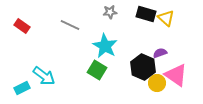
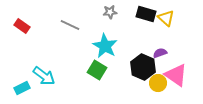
yellow circle: moved 1 px right
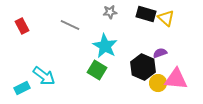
red rectangle: rotated 28 degrees clockwise
pink triangle: moved 4 px down; rotated 30 degrees counterclockwise
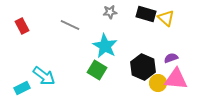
purple semicircle: moved 11 px right, 5 px down
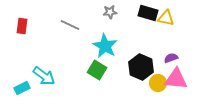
black rectangle: moved 2 px right, 1 px up
yellow triangle: rotated 30 degrees counterclockwise
red rectangle: rotated 35 degrees clockwise
black hexagon: moved 2 px left
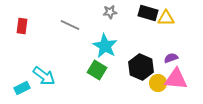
yellow triangle: rotated 12 degrees counterclockwise
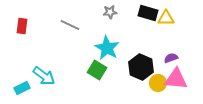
cyan star: moved 2 px right, 2 px down
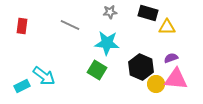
yellow triangle: moved 1 px right, 9 px down
cyan star: moved 5 px up; rotated 25 degrees counterclockwise
yellow circle: moved 2 px left, 1 px down
cyan rectangle: moved 2 px up
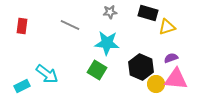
yellow triangle: rotated 18 degrees counterclockwise
cyan arrow: moved 3 px right, 2 px up
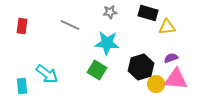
yellow triangle: rotated 12 degrees clockwise
black hexagon: rotated 20 degrees clockwise
cyan rectangle: rotated 70 degrees counterclockwise
